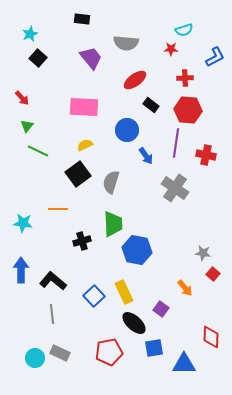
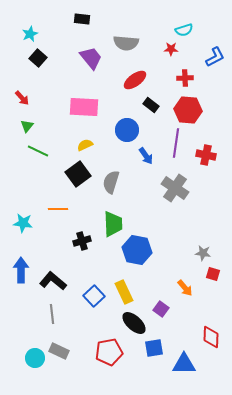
red square at (213, 274): rotated 24 degrees counterclockwise
gray rectangle at (60, 353): moved 1 px left, 2 px up
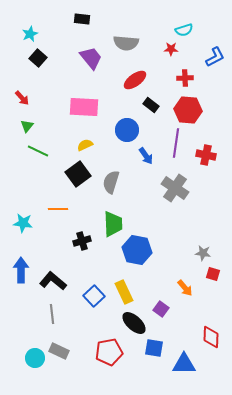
blue square at (154, 348): rotated 18 degrees clockwise
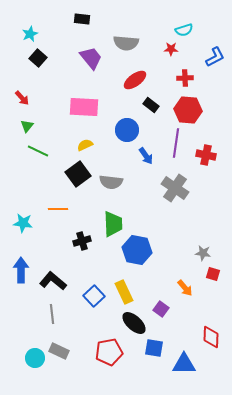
gray semicircle at (111, 182): rotated 100 degrees counterclockwise
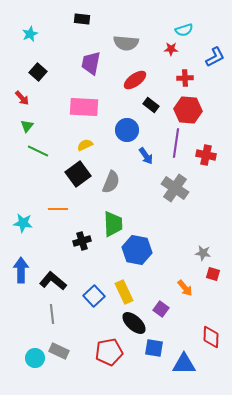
black square at (38, 58): moved 14 px down
purple trapezoid at (91, 58): moved 5 px down; rotated 130 degrees counterclockwise
gray semicircle at (111, 182): rotated 75 degrees counterclockwise
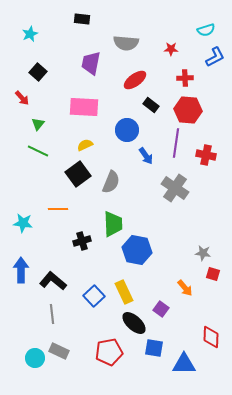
cyan semicircle at (184, 30): moved 22 px right
green triangle at (27, 126): moved 11 px right, 2 px up
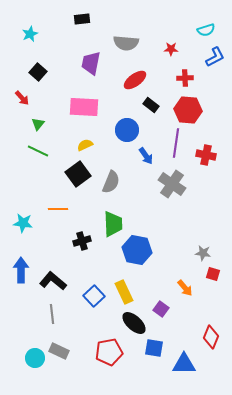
black rectangle at (82, 19): rotated 14 degrees counterclockwise
gray cross at (175, 188): moved 3 px left, 4 px up
red diamond at (211, 337): rotated 20 degrees clockwise
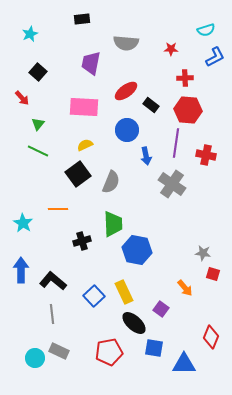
red ellipse at (135, 80): moved 9 px left, 11 px down
blue arrow at (146, 156): rotated 24 degrees clockwise
cyan star at (23, 223): rotated 24 degrees clockwise
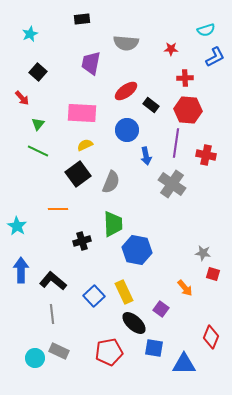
pink rectangle at (84, 107): moved 2 px left, 6 px down
cyan star at (23, 223): moved 6 px left, 3 px down
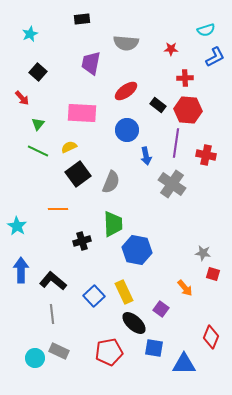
black rectangle at (151, 105): moved 7 px right
yellow semicircle at (85, 145): moved 16 px left, 2 px down
